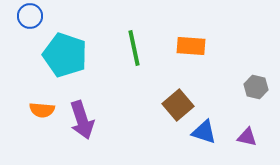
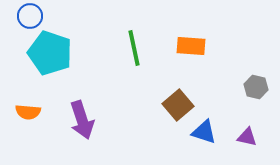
cyan pentagon: moved 15 px left, 2 px up
orange semicircle: moved 14 px left, 2 px down
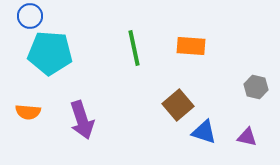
cyan pentagon: rotated 15 degrees counterclockwise
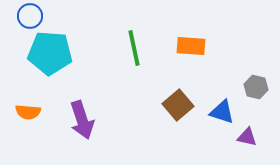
blue triangle: moved 18 px right, 20 px up
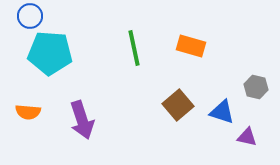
orange rectangle: rotated 12 degrees clockwise
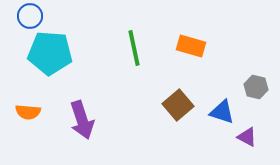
purple triangle: rotated 15 degrees clockwise
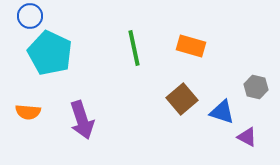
cyan pentagon: rotated 21 degrees clockwise
brown square: moved 4 px right, 6 px up
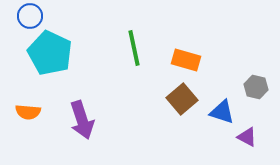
orange rectangle: moved 5 px left, 14 px down
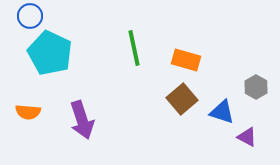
gray hexagon: rotated 15 degrees clockwise
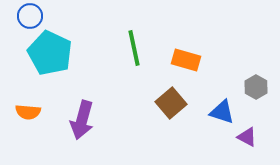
brown square: moved 11 px left, 4 px down
purple arrow: rotated 33 degrees clockwise
